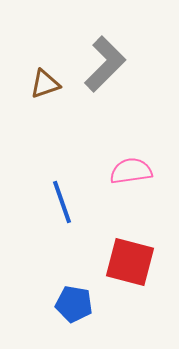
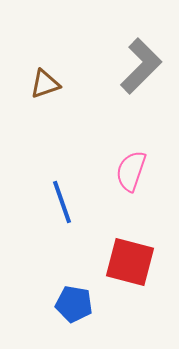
gray L-shape: moved 36 px right, 2 px down
pink semicircle: rotated 63 degrees counterclockwise
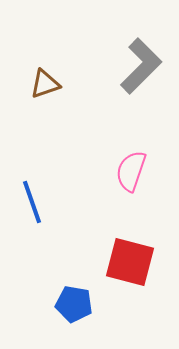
blue line: moved 30 px left
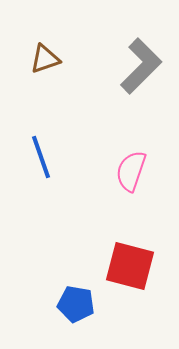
brown triangle: moved 25 px up
blue line: moved 9 px right, 45 px up
red square: moved 4 px down
blue pentagon: moved 2 px right
